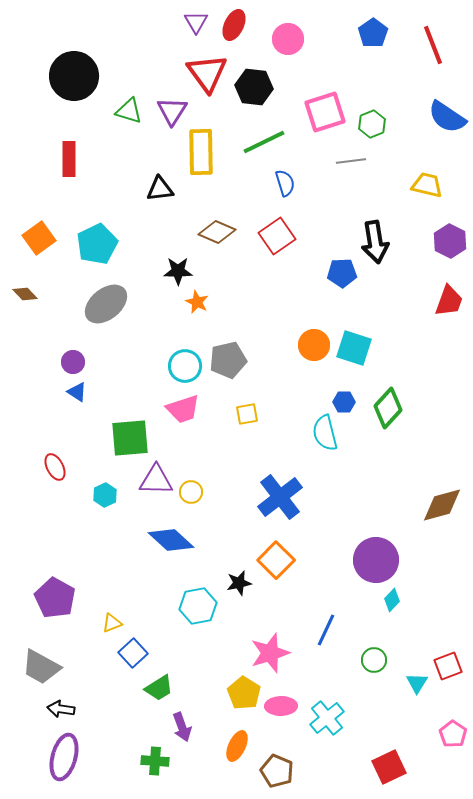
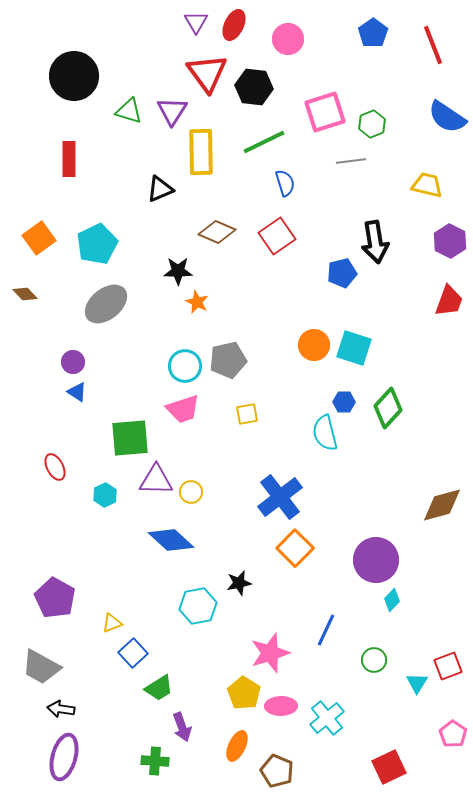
black triangle at (160, 189): rotated 16 degrees counterclockwise
blue pentagon at (342, 273): rotated 12 degrees counterclockwise
orange square at (276, 560): moved 19 px right, 12 px up
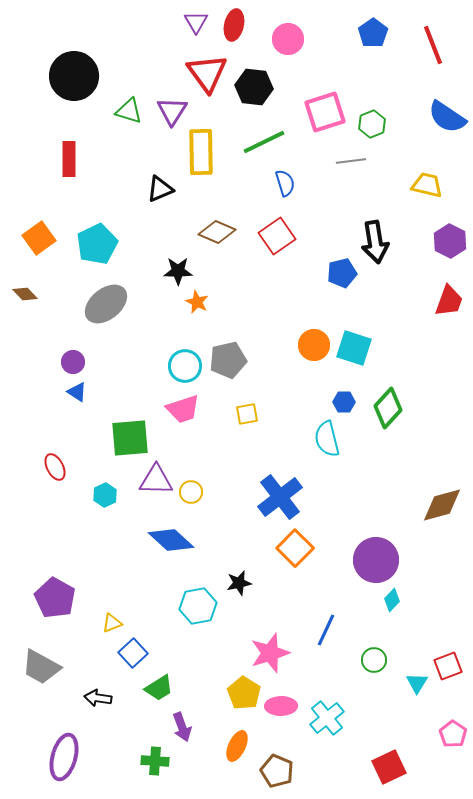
red ellipse at (234, 25): rotated 12 degrees counterclockwise
cyan semicircle at (325, 433): moved 2 px right, 6 px down
black arrow at (61, 709): moved 37 px right, 11 px up
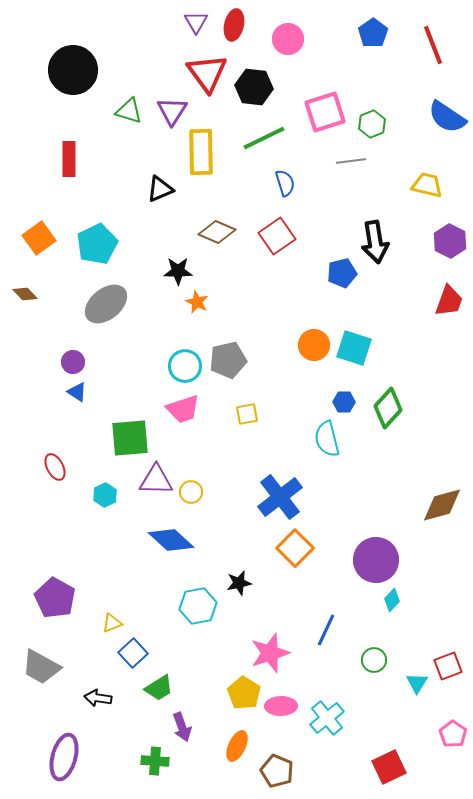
black circle at (74, 76): moved 1 px left, 6 px up
green line at (264, 142): moved 4 px up
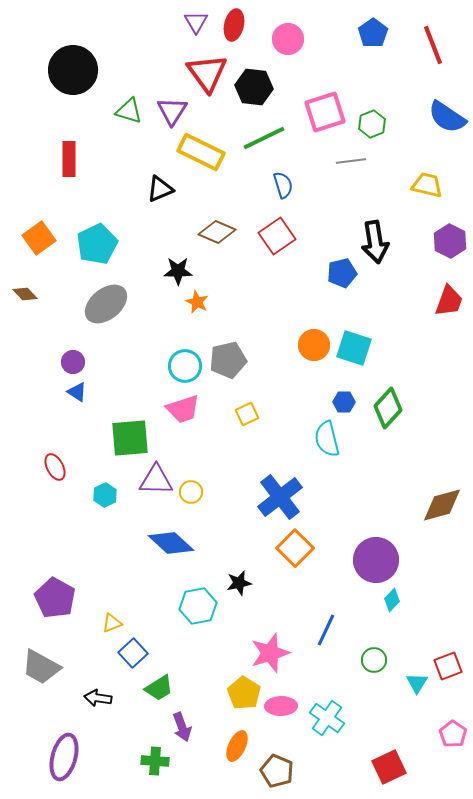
yellow rectangle at (201, 152): rotated 63 degrees counterclockwise
blue semicircle at (285, 183): moved 2 px left, 2 px down
yellow square at (247, 414): rotated 15 degrees counterclockwise
blue diamond at (171, 540): moved 3 px down
cyan cross at (327, 718): rotated 16 degrees counterclockwise
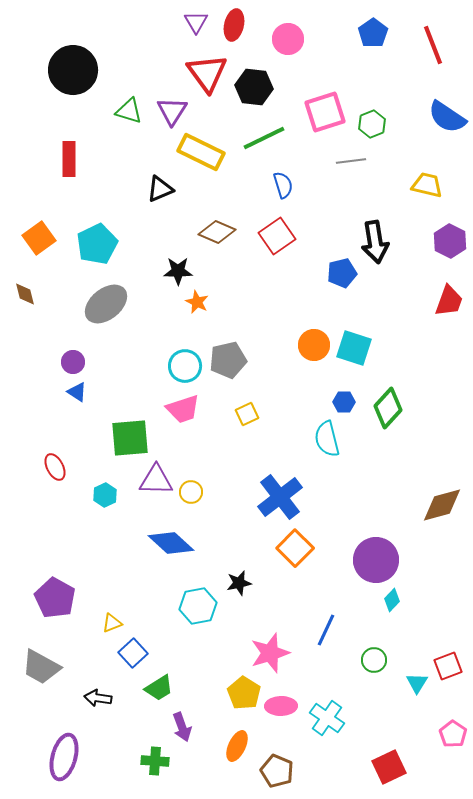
brown diamond at (25, 294): rotated 30 degrees clockwise
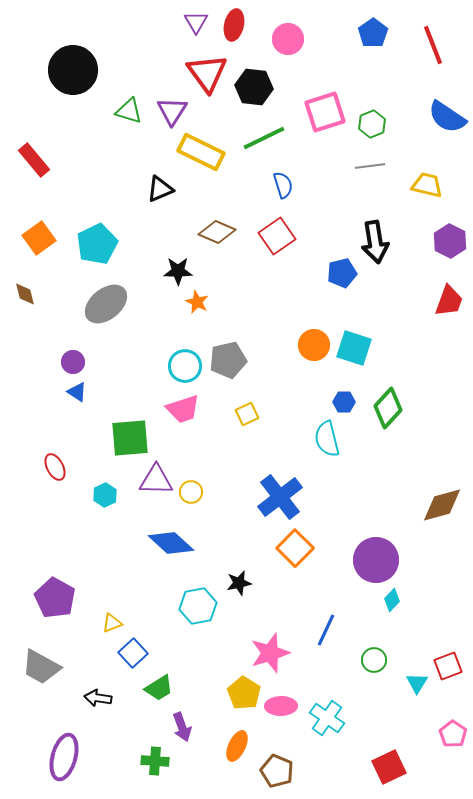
red rectangle at (69, 159): moved 35 px left, 1 px down; rotated 40 degrees counterclockwise
gray line at (351, 161): moved 19 px right, 5 px down
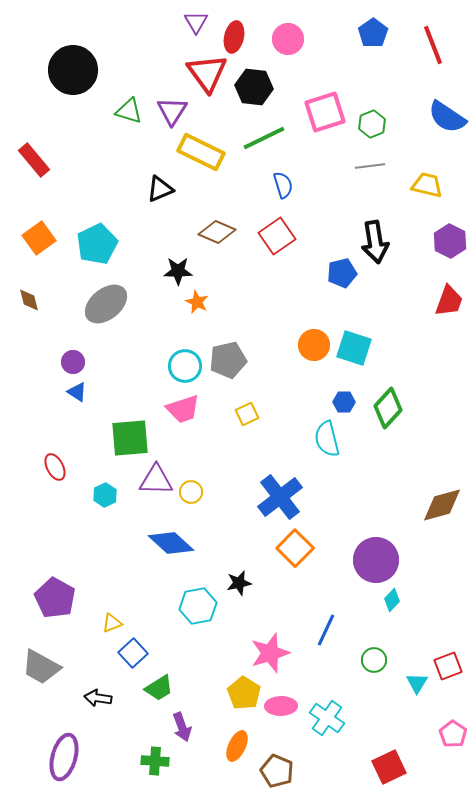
red ellipse at (234, 25): moved 12 px down
brown diamond at (25, 294): moved 4 px right, 6 px down
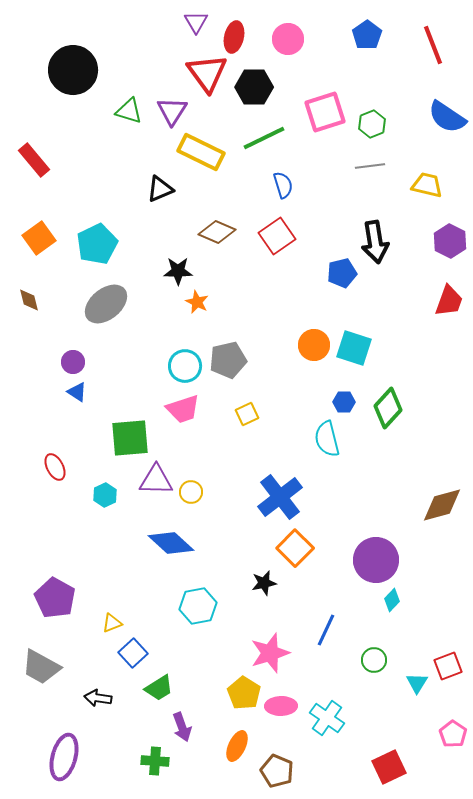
blue pentagon at (373, 33): moved 6 px left, 2 px down
black hexagon at (254, 87): rotated 6 degrees counterclockwise
black star at (239, 583): moved 25 px right
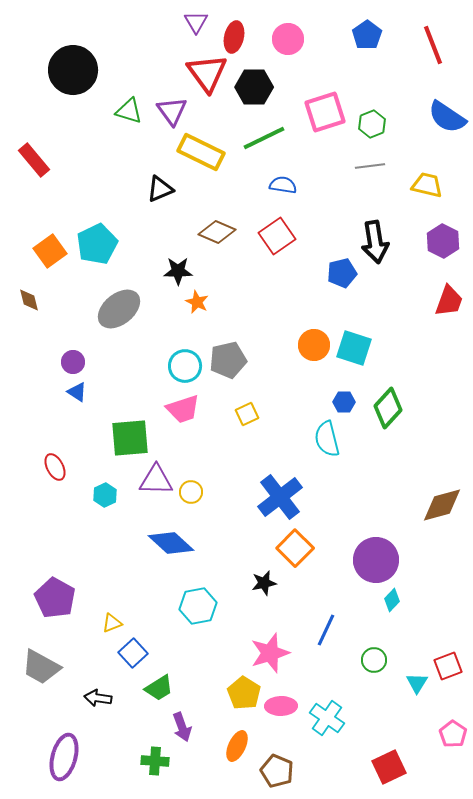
purple triangle at (172, 111): rotated 8 degrees counterclockwise
blue semicircle at (283, 185): rotated 64 degrees counterclockwise
orange square at (39, 238): moved 11 px right, 13 px down
purple hexagon at (450, 241): moved 7 px left
gray ellipse at (106, 304): moved 13 px right, 5 px down
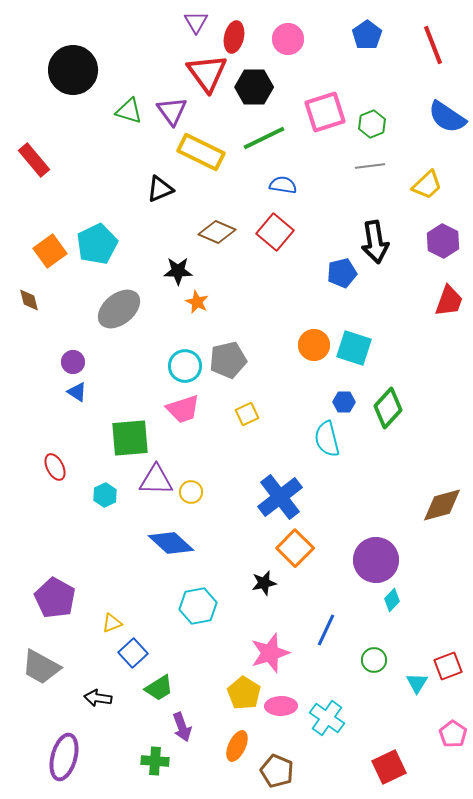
yellow trapezoid at (427, 185): rotated 124 degrees clockwise
red square at (277, 236): moved 2 px left, 4 px up; rotated 15 degrees counterclockwise
